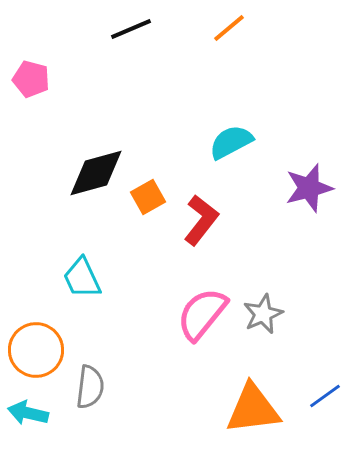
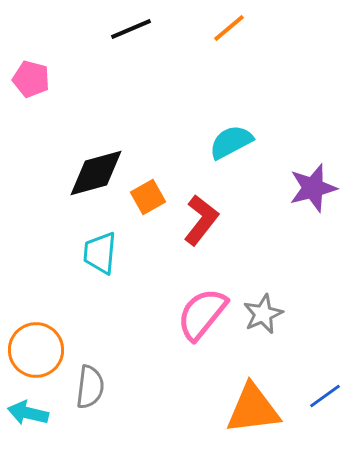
purple star: moved 4 px right
cyan trapezoid: moved 18 px right, 25 px up; rotated 30 degrees clockwise
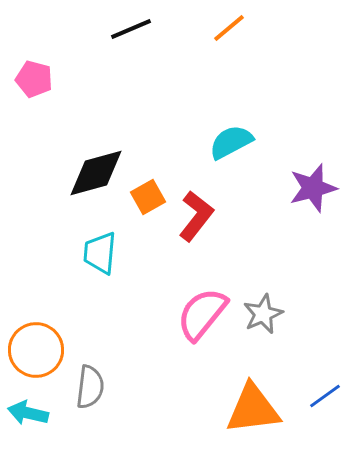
pink pentagon: moved 3 px right
red L-shape: moved 5 px left, 4 px up
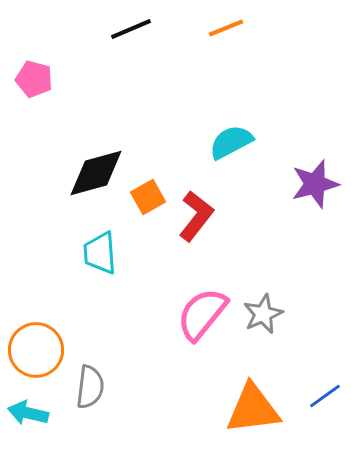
orange line: moved 3 px left; rotated 18 degrees clockwise
purple star: moved 2 px right, 4 px up
cyan trapezoid: rotated 9 degrees counterclockwise
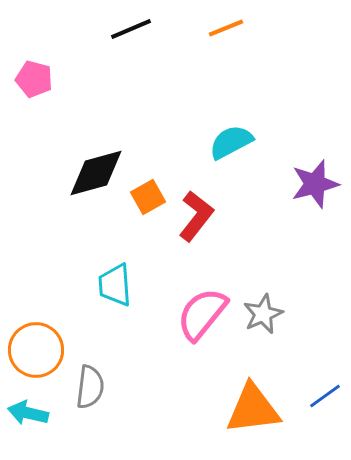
cyan trapezoid: moved 15 px right, 32 px down
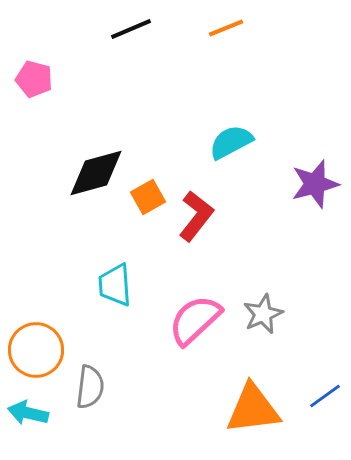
pink semicircle: moved 7 px left, 6 px down; rotated 8 degrees clockwise
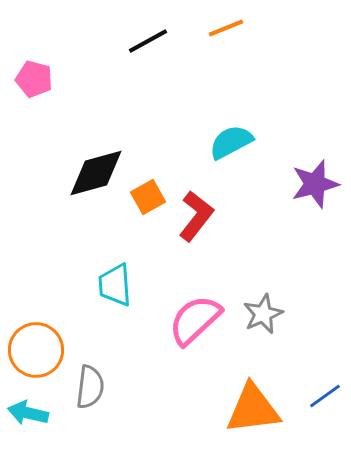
black line: moved 17 px right, 12 px down; rotated 6 degrees counterclockwise
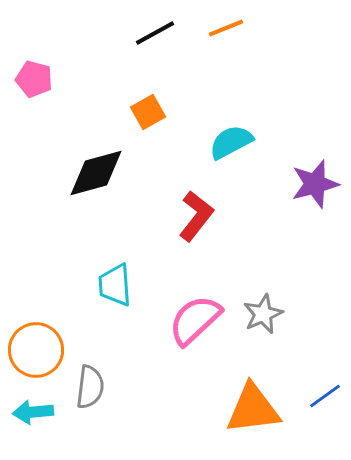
black line: moved 7 px right, 8 px up
orange square: moved 85 px up
cyan arrow: moved 5 px right, 1 px up; rotated 18 degrees counterclockwise
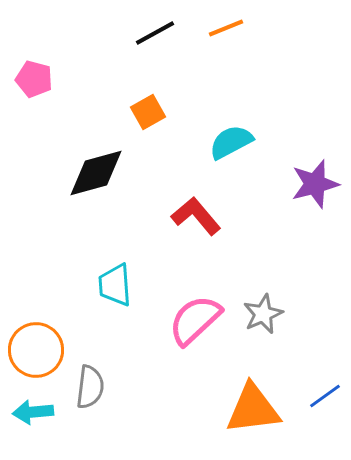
red L-shape: rotated 78 degrees counterclockwise
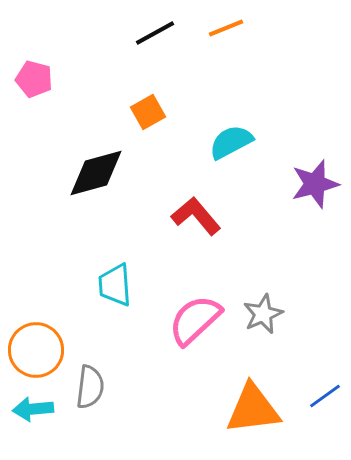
cyan arrow: moved 3 px up
